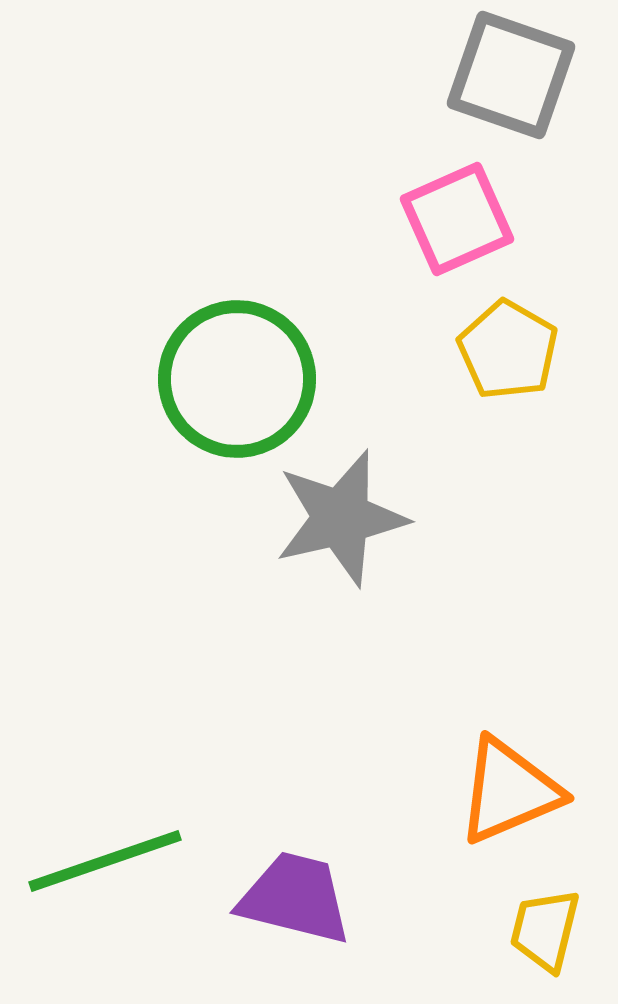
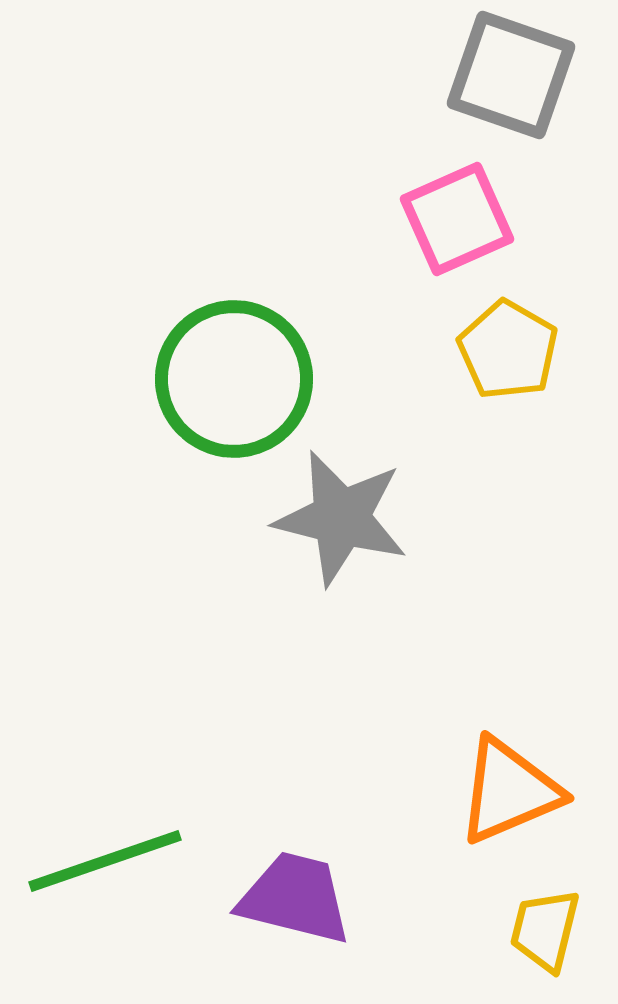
green circle: moved 3 px left
gray star: rotated 27 degrees clockwise
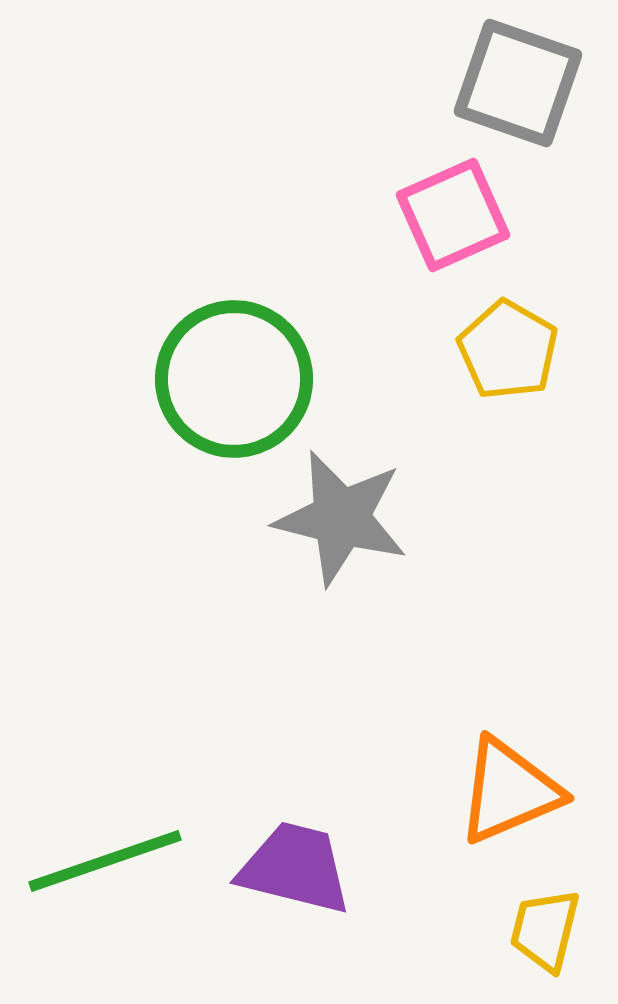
gray square: moved 7 px right, 8 px down
pink square: moved 4 px left, 4 px up
purple trapezoid: moved 30 px up
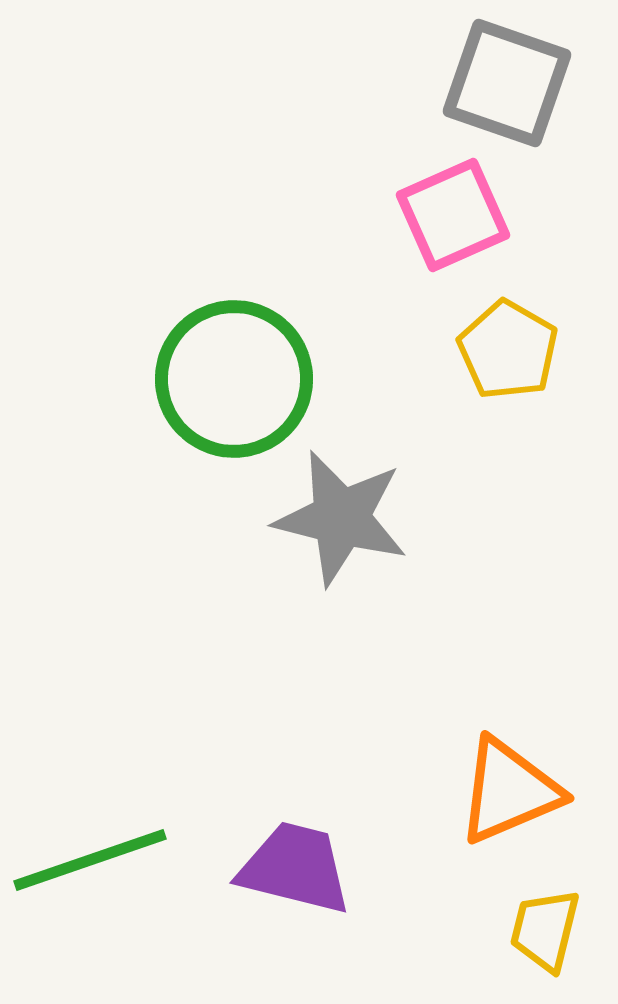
gray square: moved 11 px left
green line: moved 15 px left, 1 px up
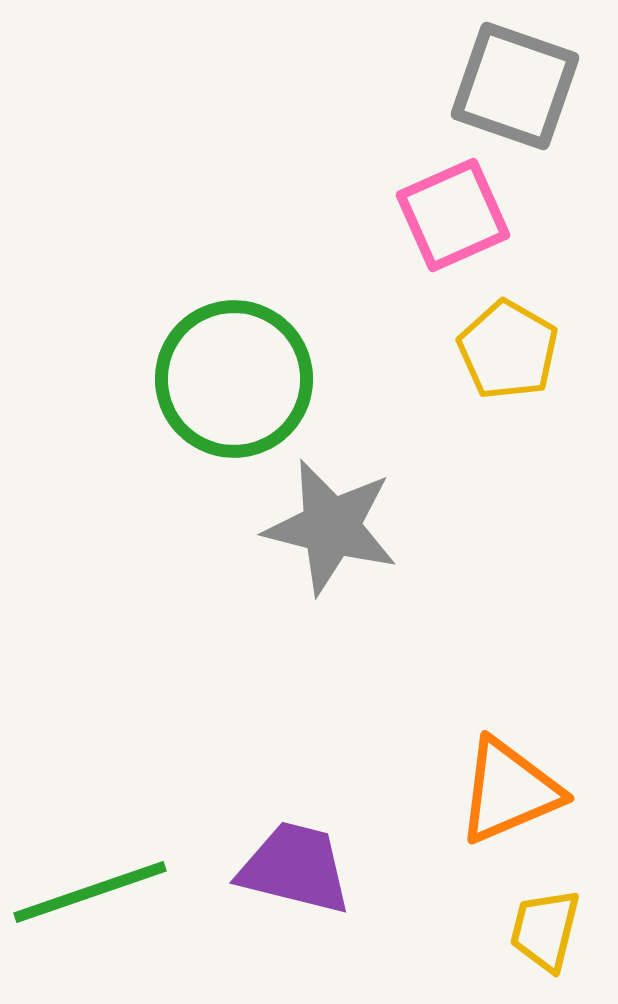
gray square: moved 8 px right, 3 px down
gray star: moved 10 px left, 9 px down
green line: moved 32 px down
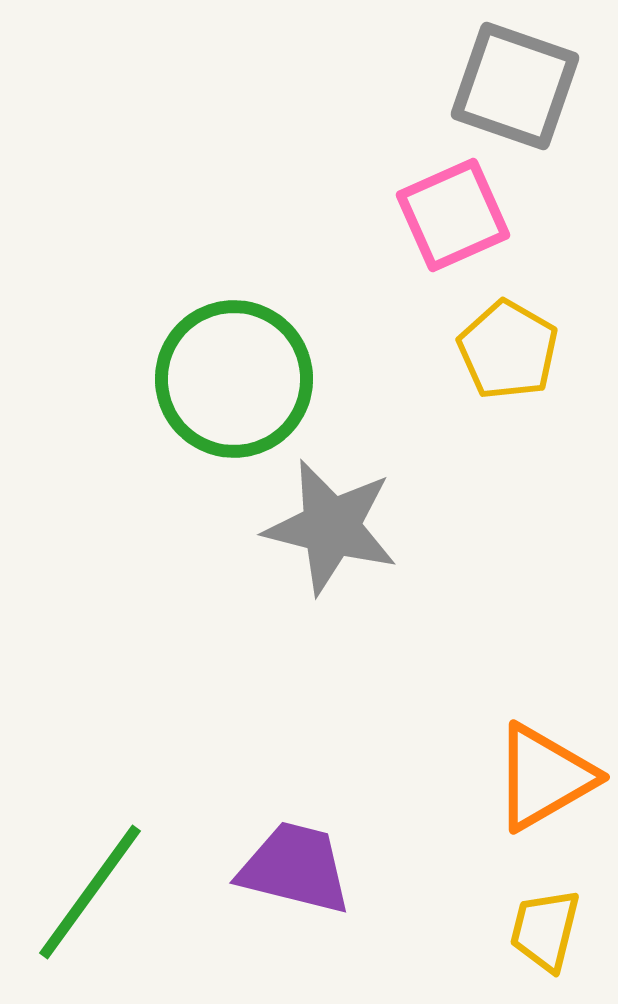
orange triangle: moved 35 px right, 14 px up; rotated 7 degrees counterclockwise
green line: rotated 35 degrees counterclockwise
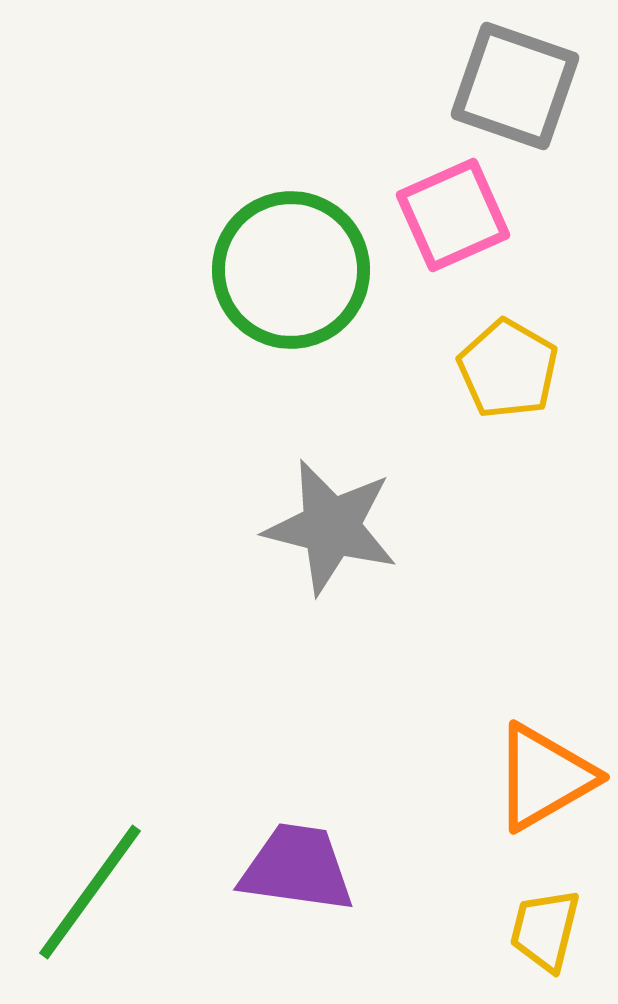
yellow pentagon: moved 19 px down
green circle: moved 57 px right, 109 px up
purple trapezoid: moved 2 px right; rotated 6 degrees counterclockwise
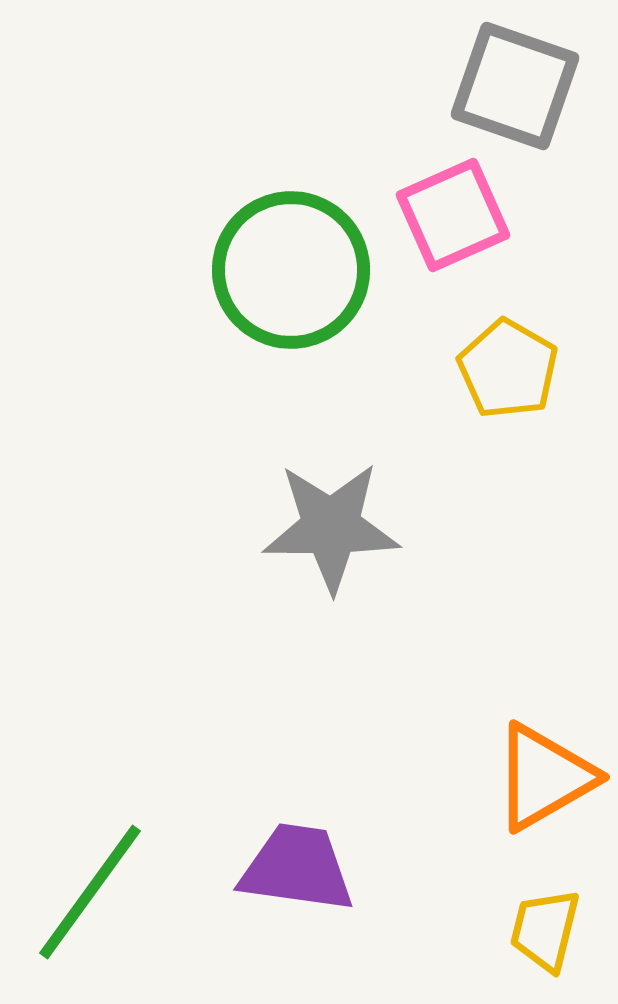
gray star: rotated 14 degrees counterclockwise
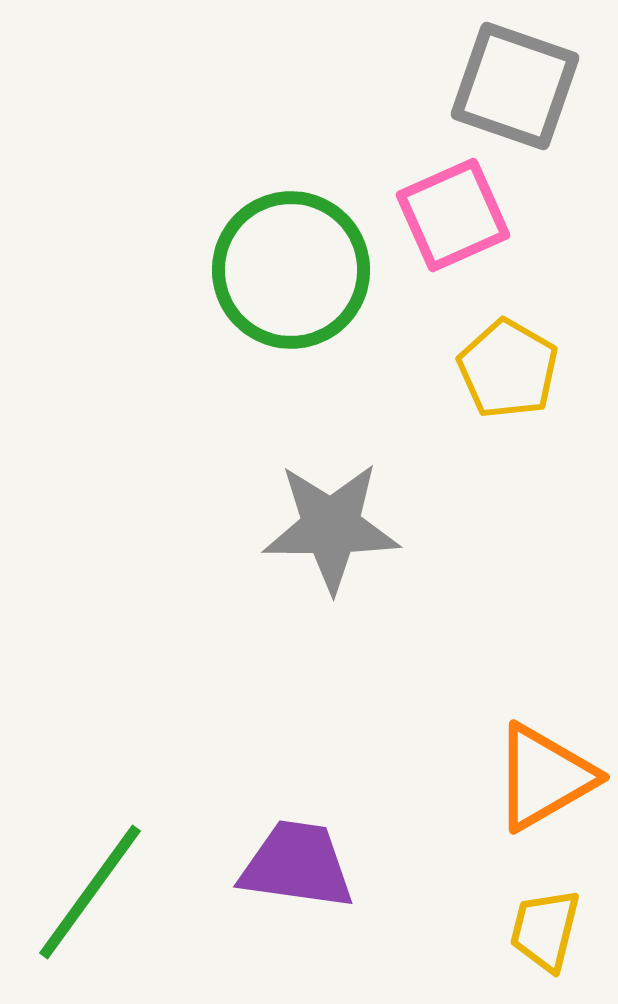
purple trapezoid: moved 3 px up
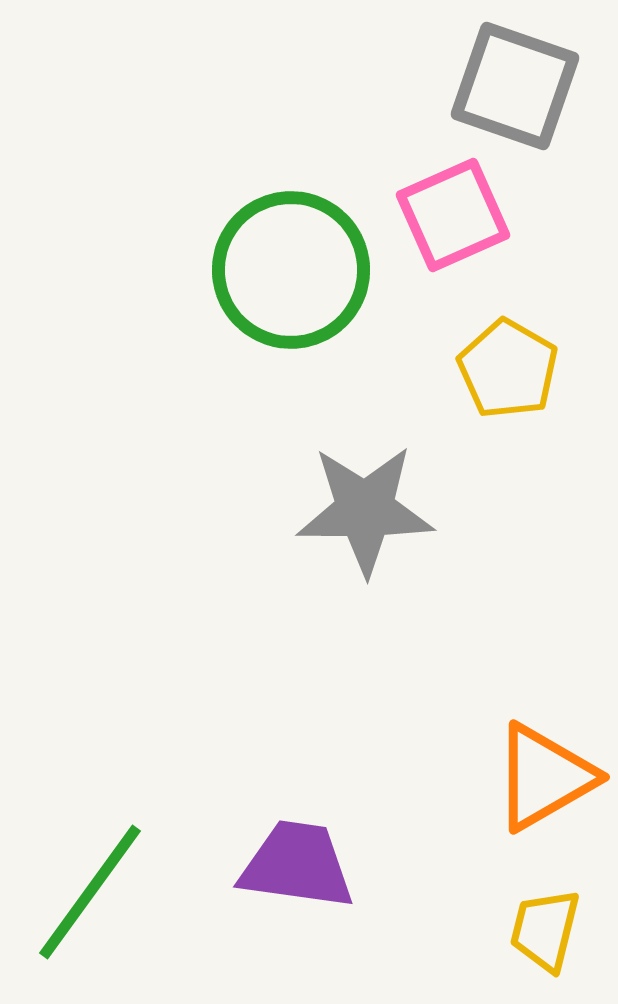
gray star: moved 34 px right, 17 px up
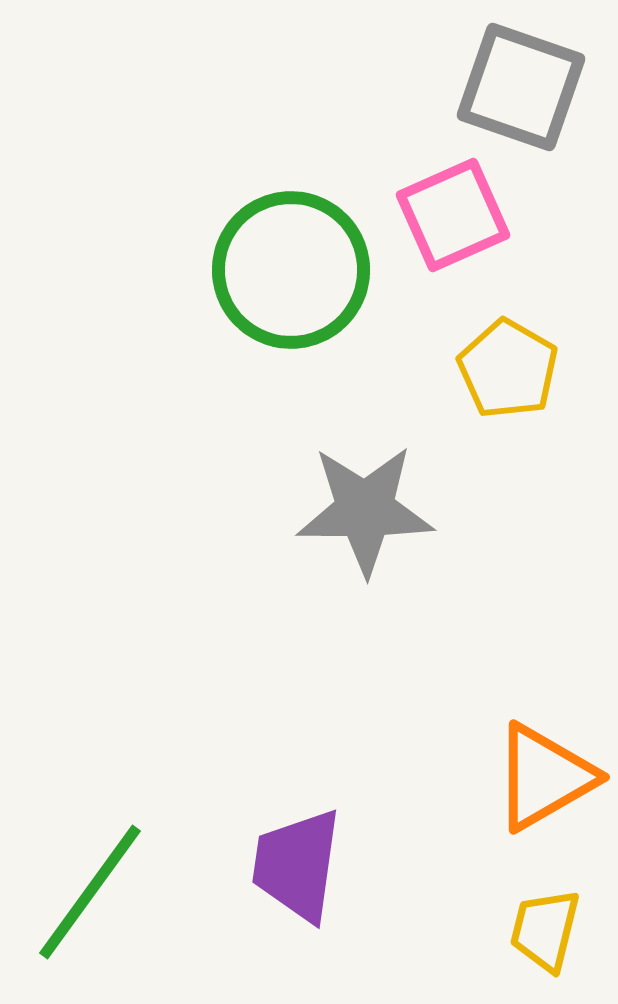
gray square: moved 6 px right, 1 px down
purple trapezoid: rotated 90 degrees counterclockwise
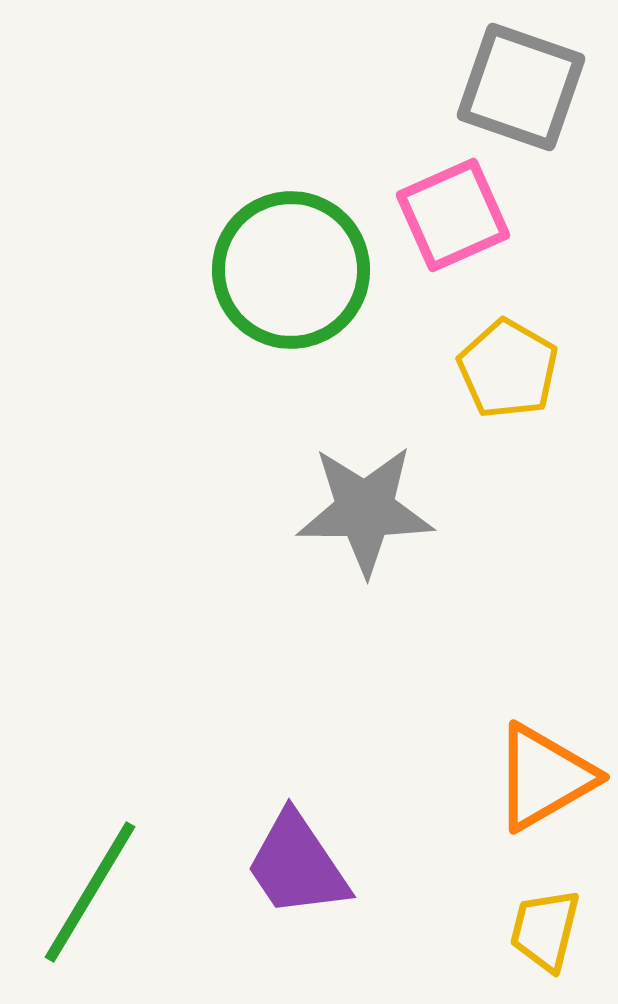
purple trapezoid: rotated 42 degrees counterclockwise
green line: rotated 5 degrees counterclockwise
